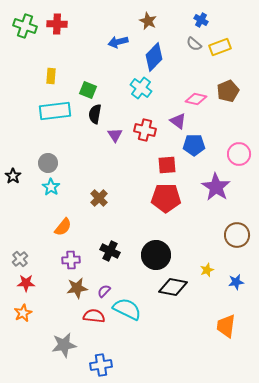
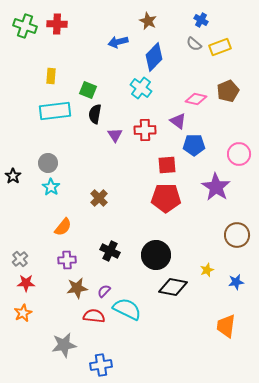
red cross at (145, 130): rotated 15 degrees counterclockwise
purple cross at (71, 260): moved 4 px left
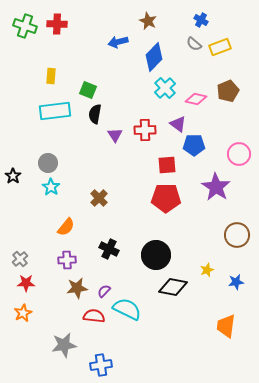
cyan cross at (141, 88): moved 24 px right; rotated 10 degrees clockwise
purple triangle at (178, 121): moved 3 px down
orange semicircle at (63, 227): moved 3 px right
black cross at (110, 251): moved 1 px left, 2 px up
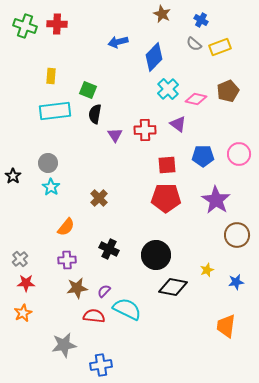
brown star at (148, 21): moved 14 px right, 7 px up
cyan cross at (165, 88): moved 3 px right, 1 px down
blue pentagon at (194, 145): moved 9 px right, 11 px down
purple star at (216, 187): moved 13 px down
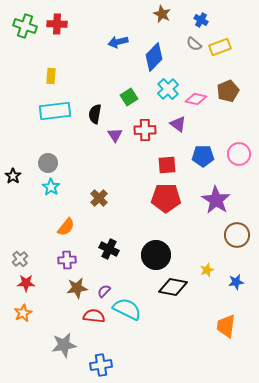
green square at (88, 90): moved 41 px right, 7 px down; rotated 36 degrees clockwise
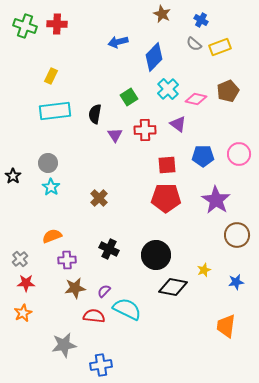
yellow rectangle at (51, 76): rotated 21 degrees clockwise
orange semicircle at (66, 227): moved 14 px left, 9 px down; rotated 150 degrees counterclockwise
yellow star at (207, 270): moved 3 px left
brown star at (77, 288): moved 2 px left
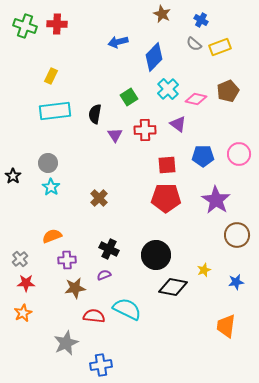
purple semicircle at (104, 291): moved 16 px up; rotated 24 degrees clockwise
gray star at (64, 345): moved 2 px right, 2 px up; rotated 15 degrees counterclockwise
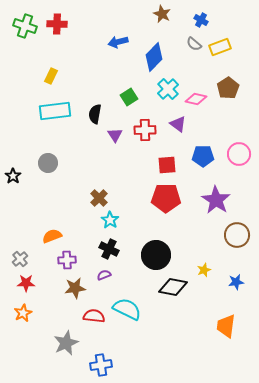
brown pentagon at (228, 91): moved 3 px up; rotated 10 degrees counterclockwise
cyan star at (51, 187): moved 59 px right, 33 px down
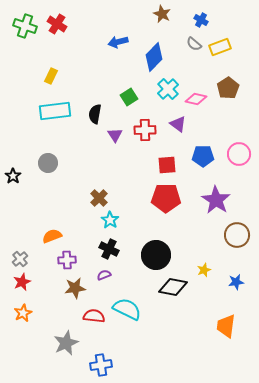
red cross at (57, 24): rotated 30 degrees clockwise
red star at (26, 283): moved 4 px left, 1 px up; rotated 24 degrees counterclockwise
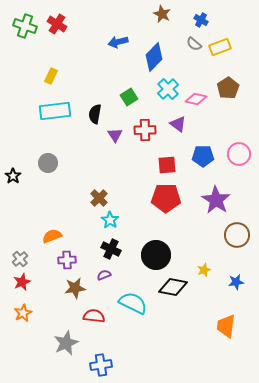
black cross at (109, 249): moved 2 px right
cyan semicircle at (127, 309): moved 6 px right, 6 px up
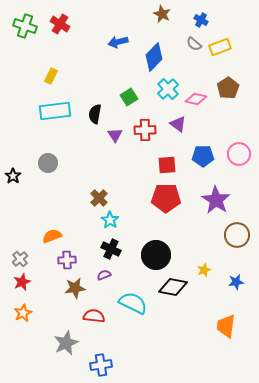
red cross at (57, 24): moved 3 px right
